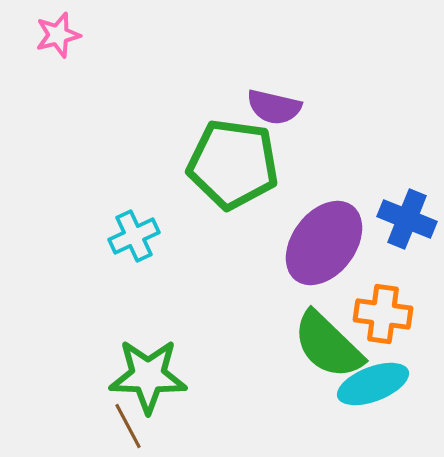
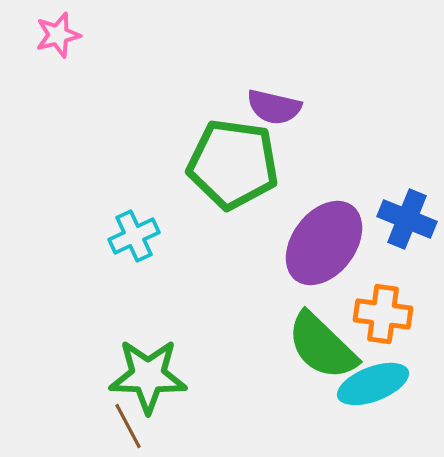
green semicircle: moved 6 px left, 1 px down
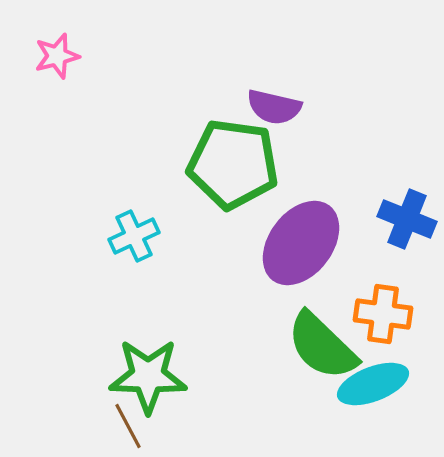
pink star: moved 1 px left, 21 px down
purple ellipse: moved 23 px left
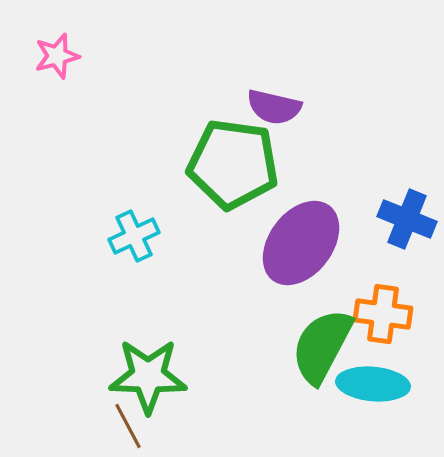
green semicircle: rotated 74 degrees clockwise
cyan ellipse: rotated 26 degrees clockwise
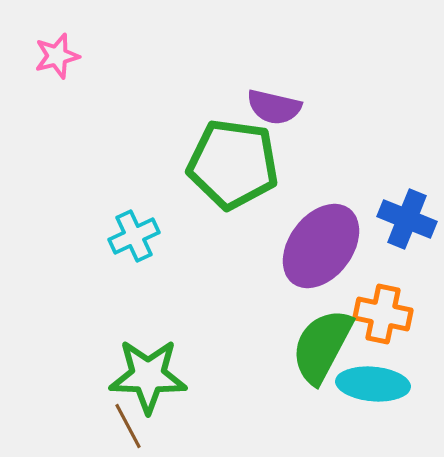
purple ellipse: moved 20 px right, 3 px down
orange cross: rotated 4 degrees clockwise
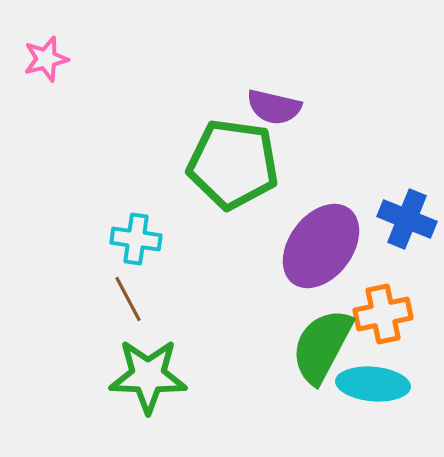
pink star: moved 11 px left, 3 px down
cyan cross: moved 2 px right, 3 px down; rotated 33 degrees clockwise
orange cross: rotated 24 degrees counterclockwise
brown line: moved 127 px up
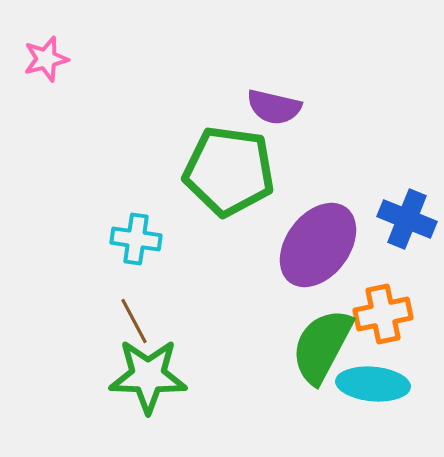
green pentagon: moved 4 px left, 7 px down
purple ellipse: moved 3 px left, 1 px up
brown line: moved 6 px right, 22 px down
